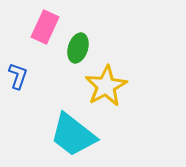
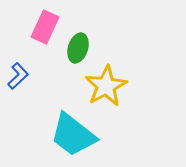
blue L-shape: rotated 28 degrees clockwise
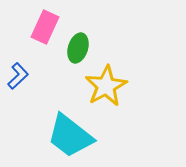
cyan trapezoid: moved 3 px left, 1 px down
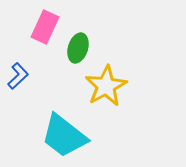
cyan trapezoid: moved 6 px left
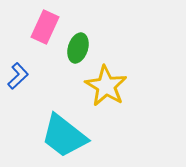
yellow star: rotated 12 degrees counterclockwise
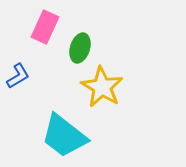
green ellipse: moved 2 px right
blue L-shape: rotated 12 degrees clockwise
yellow star: moved 4 px left, 1 px down
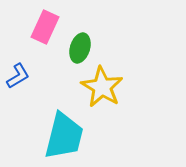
cyan trapezoid: rotated 114 degrees counterclockwise
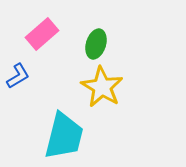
pink rectangle: moved 3 px left, 7 px down; rotated 24 degrees clockwise
green ellipse: moved 16 px right, 4 px up
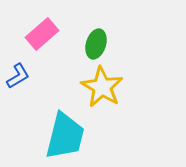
cyan trapezoid: moved 1 px right
